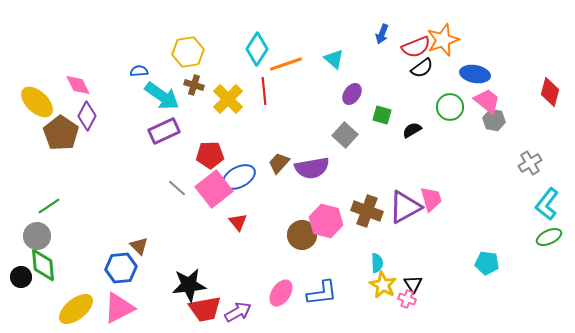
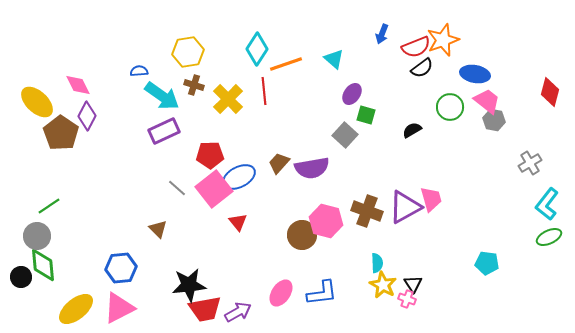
green square at (382, 115): moved 16 px left
brown triangle at (139, 246): moved 19 px right, 17 px up
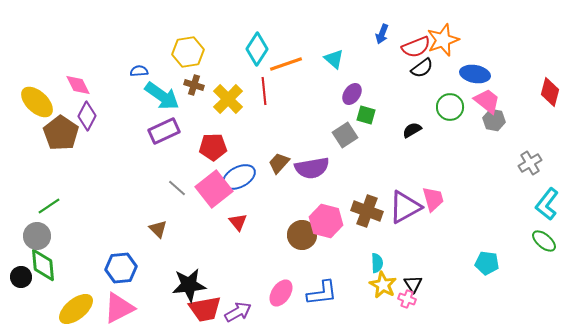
gray square at (345, 135): rotated 15 degrees clockwise
red pentagon at (210, 155): moved 3 px right, 8 px up
pink trapezoid at (431, 199): moved 2 px right
green ellipse at (549, 237): moved 5 px left, 4 px down; rotated 65 degrees clockwise
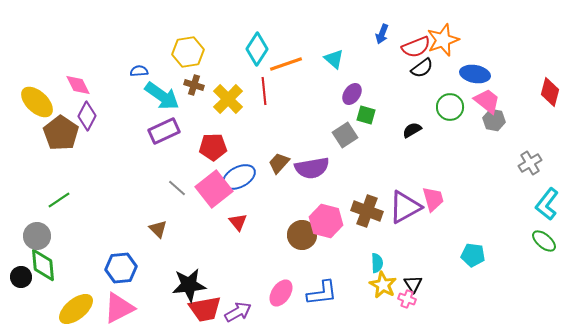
green line at (49, 206): moved 10 px right, 6 px up
cyan pentagon at (487, 263): moved 14 px left, 8 px up
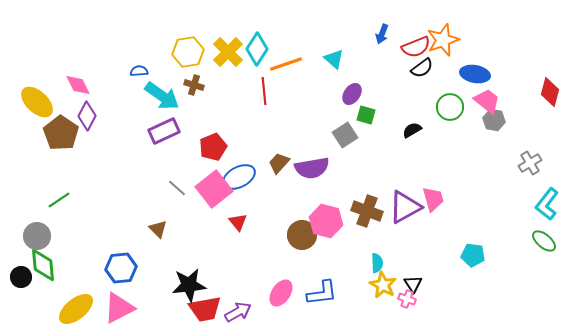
yellow cross at (228, 99): moved 47 px up
red pentagon at (213, 147): rotated 20 degrees counterclockwise
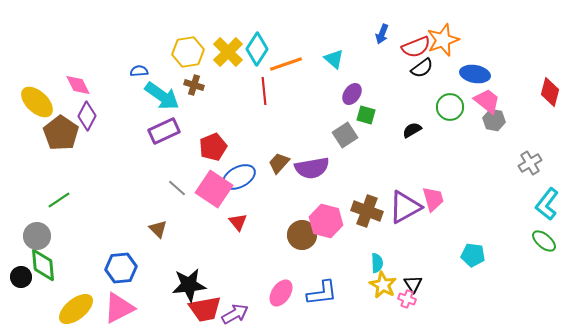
pink square at (214, 189): rotated 18 degrees counterclockwise
purple arrow at (238, 312): moved 3 px left, 2 px down
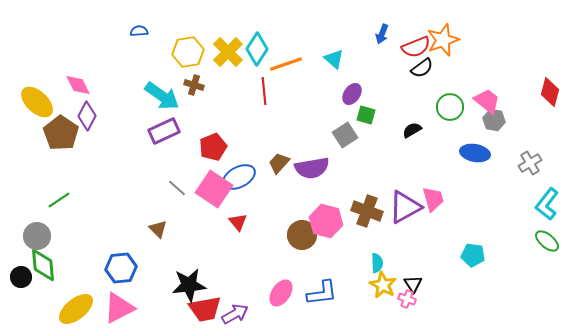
blue semicircle at (139, 71): moved 40 px up
blue ellipse at (475, 74): moved 79 px down
green ellipse at (544, 241): moved 3 px right
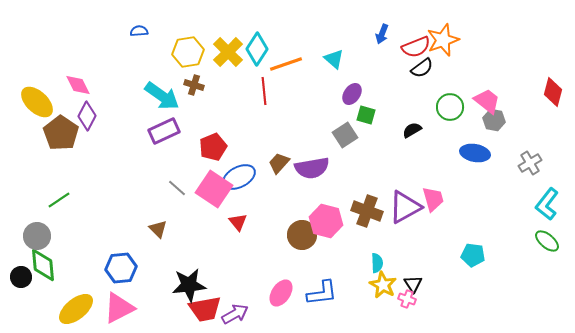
red diamond at (550, 92): moved 3 px right
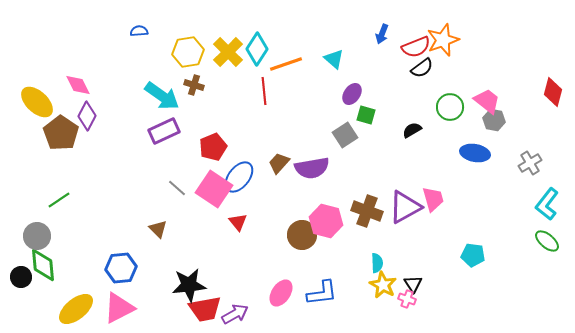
blue ellipse at (239, 177): rotated 24 degrees counterclockwise
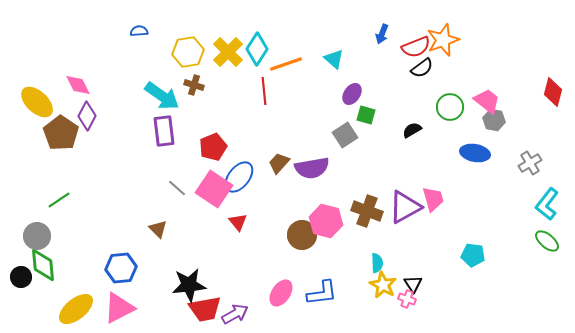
purple rectangle at (164, 131): rotated 72 degrees counterclockwise
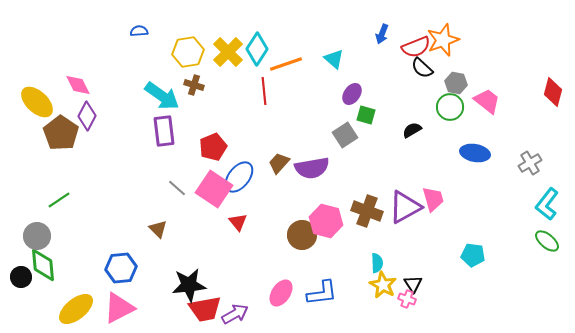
black semicircle at (422, 68): rotated 80 degrees clockwise
gray hexagon at (494, 120): moved 38 px left, 37 px up
